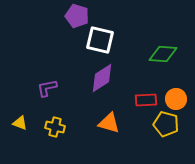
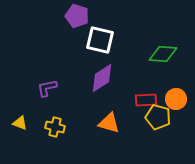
yellow pentagon: moved 8 px left, 7 px up
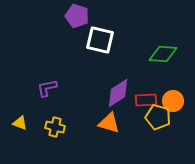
purple diamond: moved 16 px right, 15 px down
orange circle: moved 3 px left, 2 px down
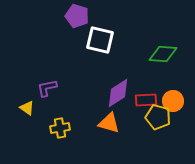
yellow triangle: moved 7 px right, 15 px up; rotated 14 degrees clockwise
yellow cross: moved 5 px right, 1 px down; rotated 24 degrees counterclockwise
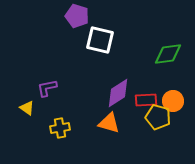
green diamond: moved 5 px right; rotated 12 degrees counterclockwise
